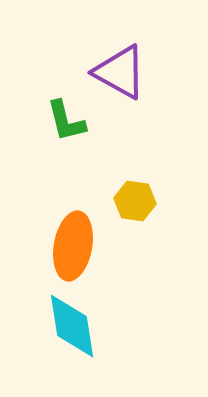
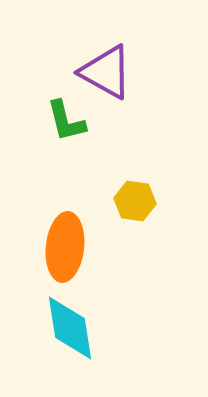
purple triangle: moved 14 px left
orange ellipse: moved 8 px left, 1 px down; rotated 4 degrees counterclockwise
cyan diamond: moved 2 px left, 2 px down
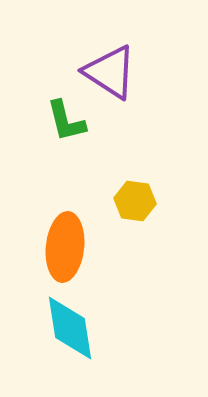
purple triangle: moved 4 px right; rotated 4 degrees clockwise
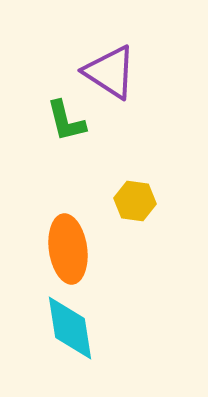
orange ellipse: moved 3 px right, 2 px down; rotated 14 degrees counterclockwise
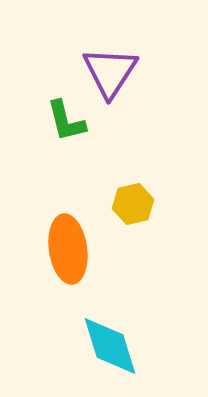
purple triangle: rotated 30 degrees clockwise
yellow hexagon: moved 2 px left, 3 px down; rotated 21 degrees counterclockwise
cyan diamond: moved 40 px right, 18 px down; rotated 8 degrees counterclockwise
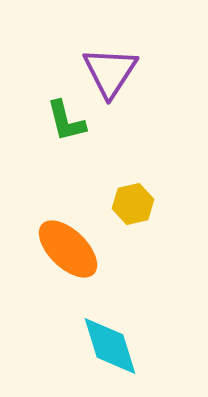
orange ellipse: rotated 38 degrees counterclockwise
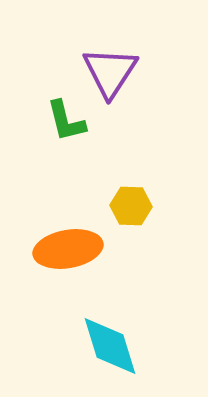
yellow hexagon: moved 2 px left, 2 px down; rotated 15 degrees clockwise
orange ellipse: rotated 54 degrees counterclockwise
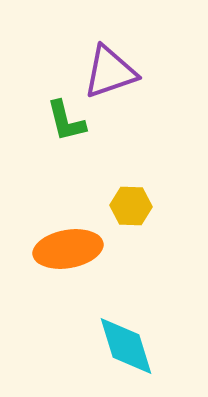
purple triangle: rotated 38 degrees clockwise
cyan diamond: moved 16 px right
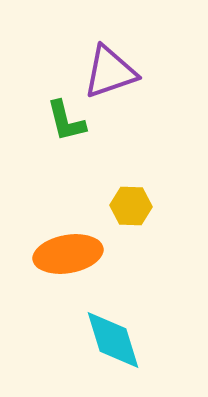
orange ellipse: moved 5 px down
cyan diamond: moved 13 px left, 6 px up
